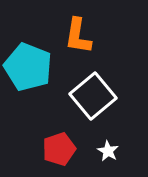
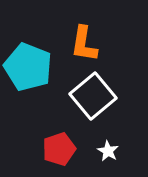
orange L-shape: moved 6 px right, 8 px down
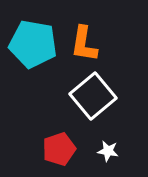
cyan pentagon: moved 5 px right, 23 px up; rotated 12 degrees counterclockwise
white star: rotated 20 degrees counterclockwise
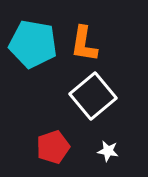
red pentagon: moved 6 px left, 2 px up
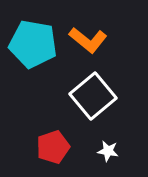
orange L-shape: moved 4 px right, 4 px up; rotated 60 degrees counterclockwise
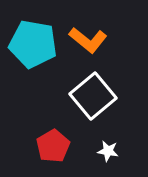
red pentagon: moved 1 px up; rotated 12 degrees counterclockwise
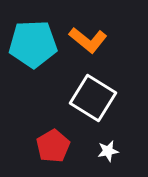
cyan pentagon: rotated 12 degrees counterclockwise
white square: moved 2 px down; rotated 18 degrees counterclockwise
white star: rotated 20 degrees counterclockwise
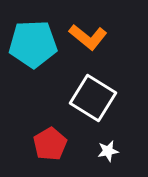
orange L-shape: moved 3 px up
red pentagon: moved 3 px left, 2 px up
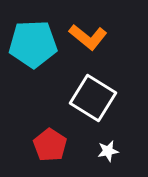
red pentagon: moved 1 px down; rotated 8 degrees counterclockwise
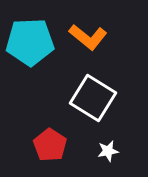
cyan pentagon: moved 3 px left, 2 px up
